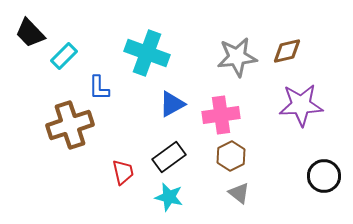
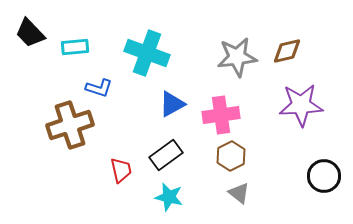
cyan rectangle: moved 11 px right, 9 px up; rotated 40 degrees clockwise
blue L-shape: rotated 72 degrees counterclockwise
black rectangle: moved 3 px left, 2 px up
red trapezoid: moved 2 px left, 2 px up
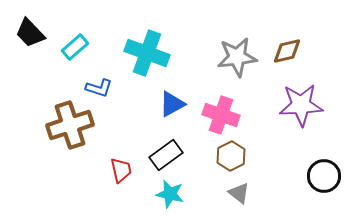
cyan rectangle: rotated 36 degrees counterclockwise
pink cross: rotated 27 degrees clockwise
cyan star: moved 1 px right, 3 px up
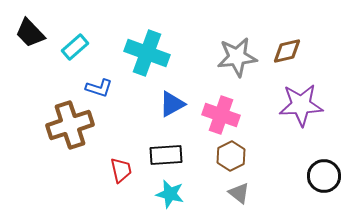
black rectangle: rotated 32 degrees clockwise
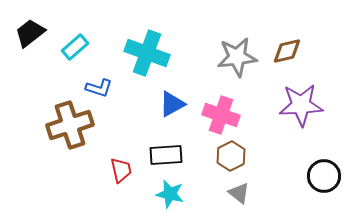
black trapezoid: rotated 96 degrees clockwise
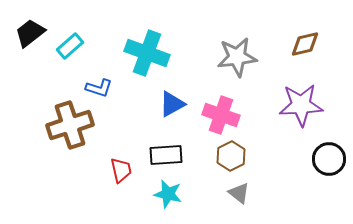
cyan rectangle: moved 5 px left, 1 px up
brown diamond: moved 18 px right, 7 px up
black circle: moved 5 px right, 17 px up
cyan star: moved 2 px left
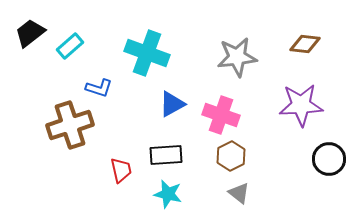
brown diamond: rotated 20 degrees clockwise
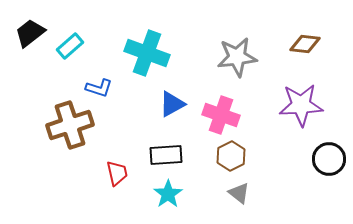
red trapezoid: moved 4 px left, 3 px down
cyan star: rotated 24 degrees clockwise
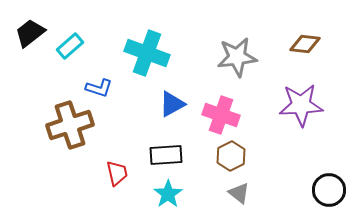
black circle: moved 31 px down
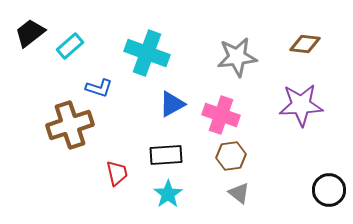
brown hexagon: rotated 20 degrees clockwise
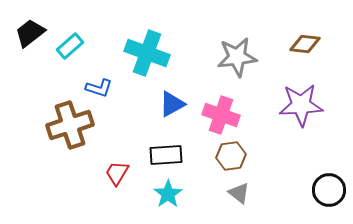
red trapezoid: rotated 136 degrees counterclockwise
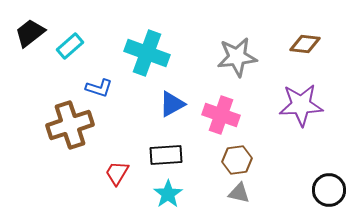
brown hexagon: moved 6 px right, 4 px down
gray triangle: rotated 25 degrees counterclockwise
